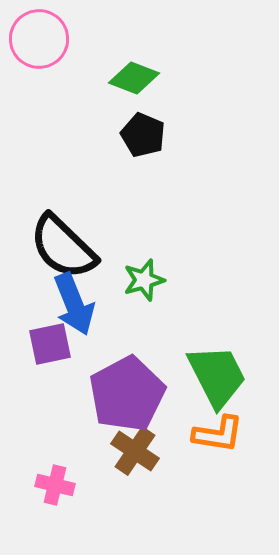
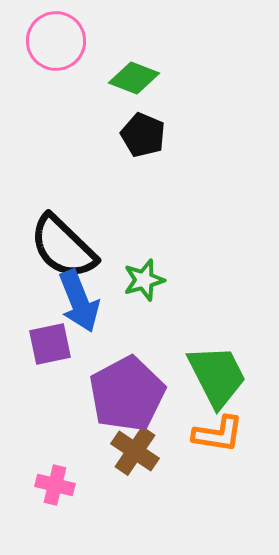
pink circle: moved 17 px right, 2 px down
blue arrow: moved 5 px right, 3 px up
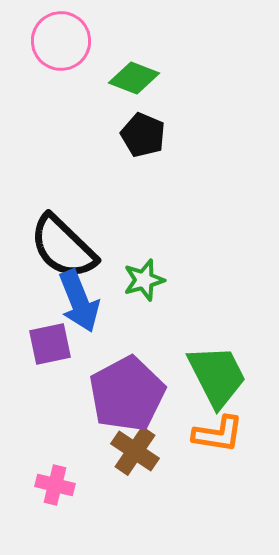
pink circle: moved 5 px right
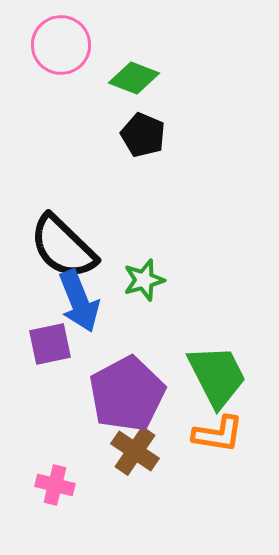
pink circle: moved 4 px down
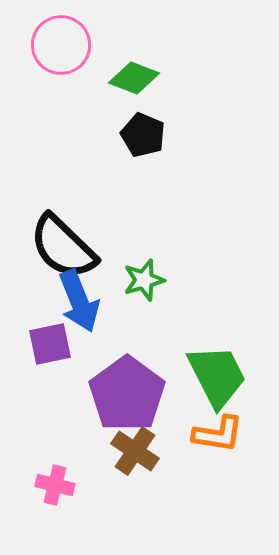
purple pentagon: rotated 8 degrees counterclockwise
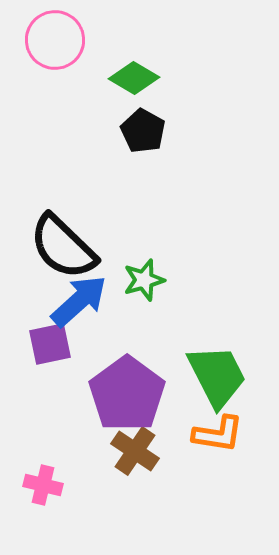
pink circle: moved 6 px left, 5 px up
green diamond: rotated 9 degrees clockwise
black pentagon: moved 4 px up; rotated 6 degrees clockwise
blue arrow: rotated 110 degrees counterclockwise
pink cross: moved 12 px left
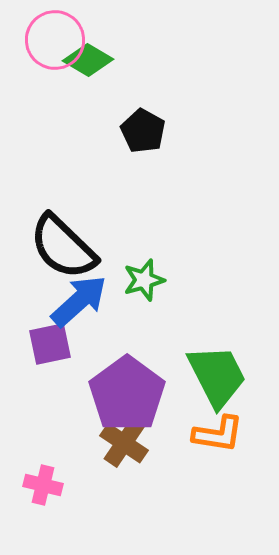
green diamond: moved 46 px left, 18 px up
brown cross: moved 11 px left, 8 px up
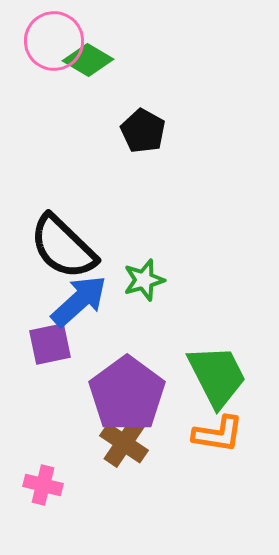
pink circle: moved 1 px left, 1 px down
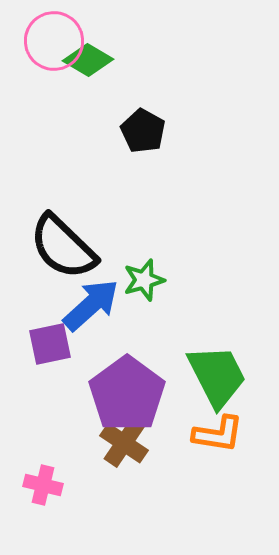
blue arrow: moved 12 px right, 4 px down
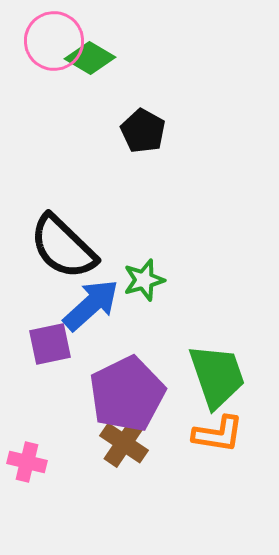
green diamond: moved 2 px right, 2 px up
green trapezoid: rotated 8 degrees clockwise
purple pentagon: rotated 10 degrees clockwise
pink cross: moved 16 px left, 23 px up
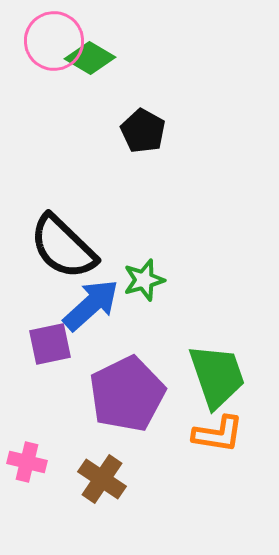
brown cross: moved 22 px left, 36 px down
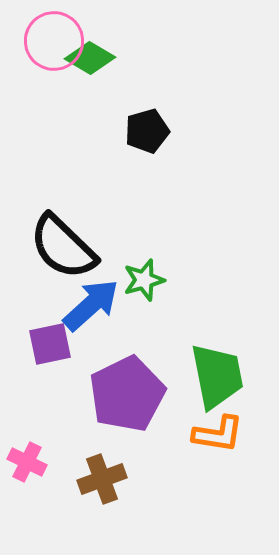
black pentagon: moved 4 px right; rotated 27 degrees clockwise
green trapezoid: rotated 8 degrees clockwise
pink cross: rotated 12 degrees clockwise
brown cross: rotated 36 degrees clockwise
